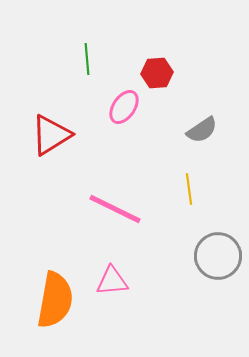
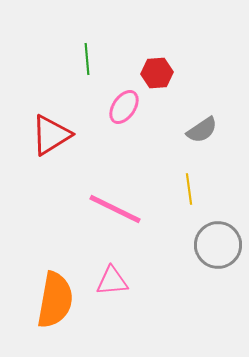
gray circle: moved 11 px up
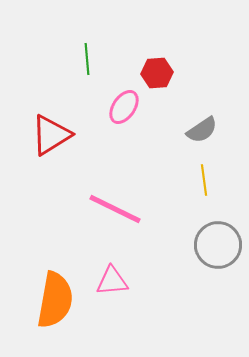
yellow line: moved 15 px right, 9 px up
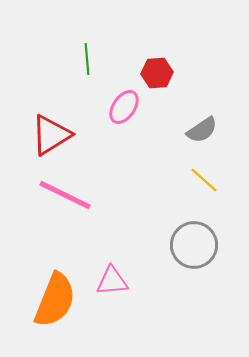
yellow line: rotated 40 degrees counterclockwise
pink line: moved 50 px left, 14 px up
gray circle: moved 24 px left
orange semicircle: rotated 12 degrees clockwise
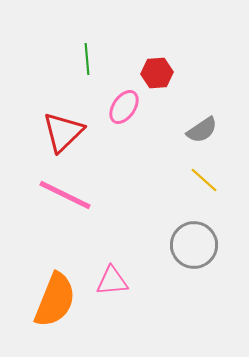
red triangle: moved 12 px right, 3 px up; rotated 12 degrees counterclockwise
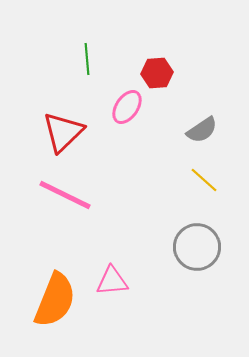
pink ellipse: moved 3 px right
gray circle: moved 3 px right, 2 px down
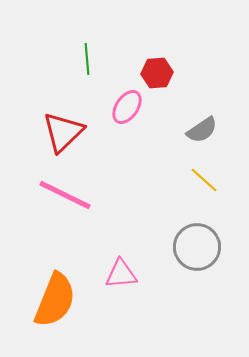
pink triangle: moved 9 px right, 7 px up
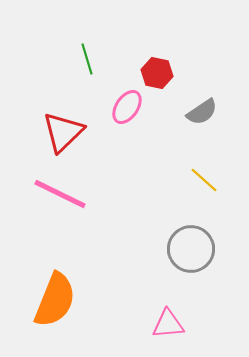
green line: rotated 12 degrees counterclockwise
red hexagon: rotated 16 degrees clockwise
gray semicircle: moved 18 px up
pink line: moved 5 px left, 1 px up
gray circle: moved 6 px left, 2 px down
pink triangle: moved 47 px right, 50 px down
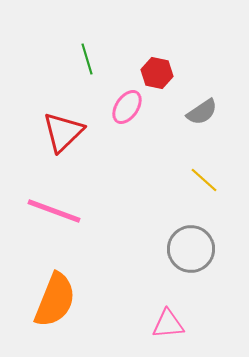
pink line: moved 6 px left, 17 px down; rotated 6 degrees counterclockwise
